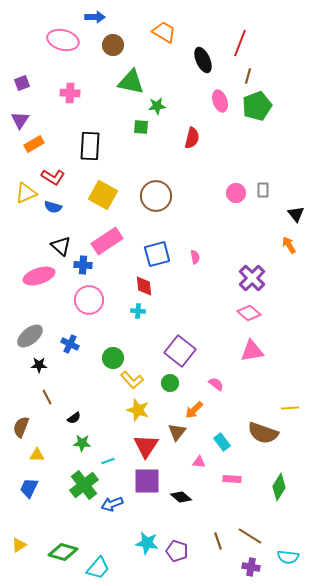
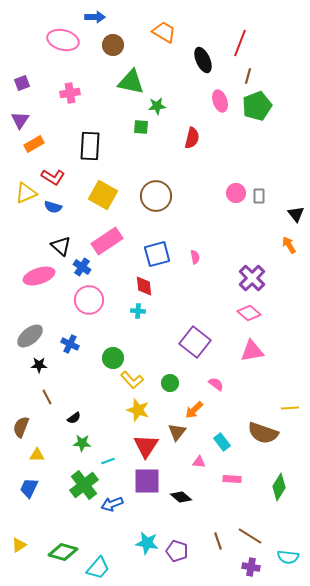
pink cross at (70, 93): rotated 12 degrees counterclockwise
gray rectangle at (263, 190): moved 4 px left, 6 px down
blue cross at (83, 265): moved 1 px left, 2 px down; rotated 30 degrees clockwise
purple square at (180, 351): moved 15 px right, 9 px up
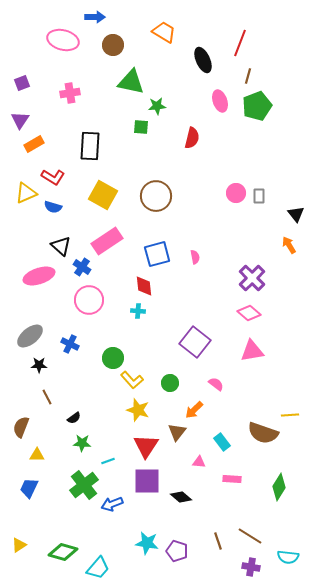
yellow line at (290, 408): moved 7 px down
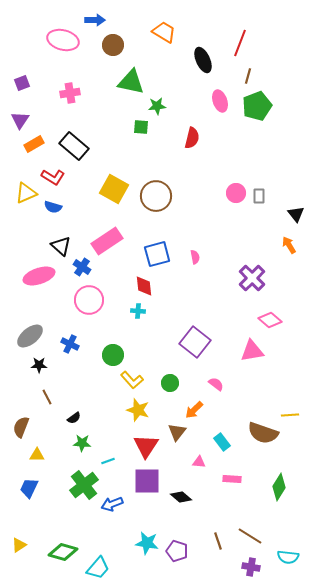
blue arrow at (95, 17): moved 3 px down
black rectangle at (90, 146): moved 16 px left; rotated 52 degrees counterclockwise
yellow square at (103, 195): moved 11 px right, 6 px up
pink diamond at (249, 313): moved 21 px right, 7 px down
green circle at (113, 358): moved 3 px up
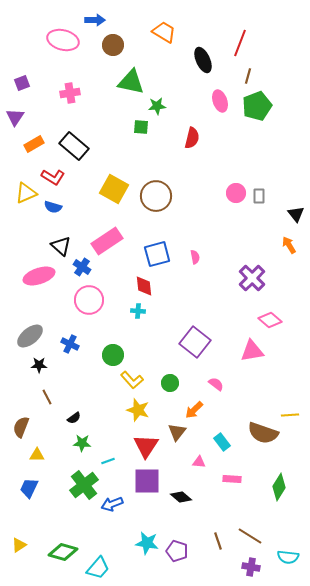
purple triangle at (20, 120): moved 5 px left, 3 px up
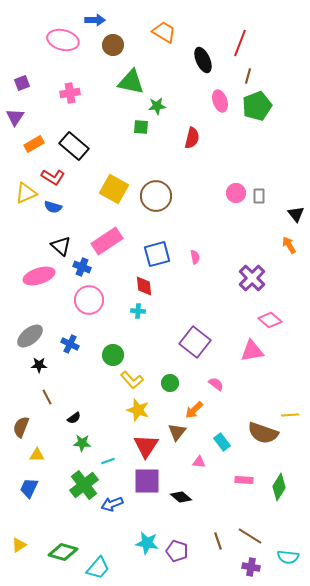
blue cross at (82, 267): rotated 12 degrees counterclockwise
pink rectangle at (232, 479): moved 12 px right, 1 px down
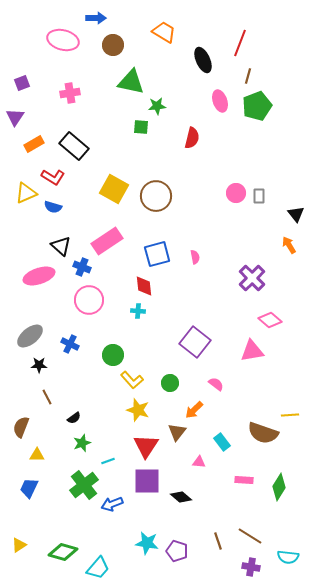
blue arrow at (95, 20): moved 1 px right, 2 px up
green star at (82, 443): rotated 24 degrees counterclockwise
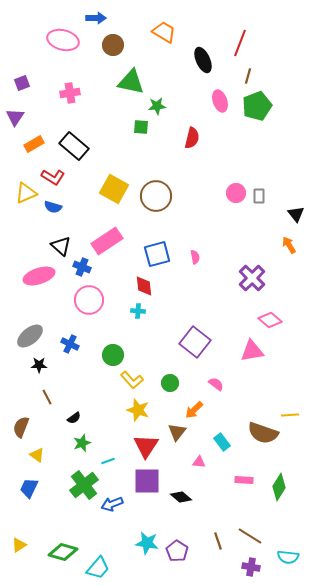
yellow triangle at (37, 455): rotated 35 degrees clockwise
purple pentagon at (177, 551): rotated 15 degrees clockwise
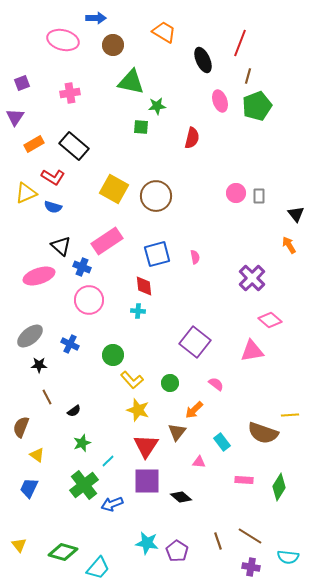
black semicircle at (74, 418): moved 7 px up
cyan line at (108, 461): rotated 24 degrees counterclockwise
yellow triangle at (19, 545): rotated 35 degrees counterclockwise
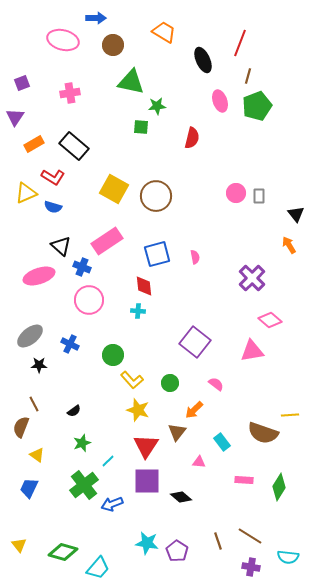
brown line at (47, 397): moved 13 px left, 7 px down
